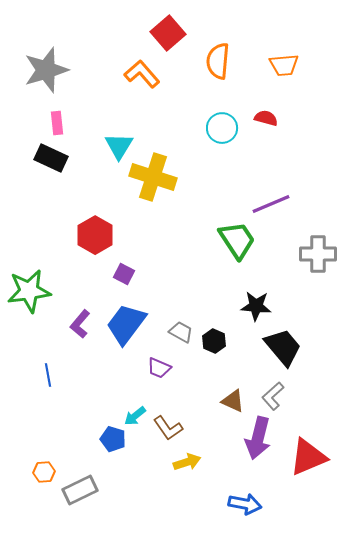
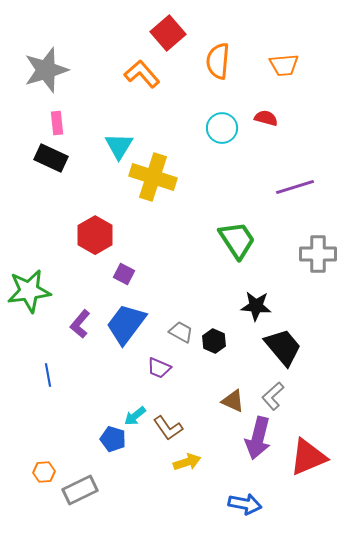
purple line: moved 24 px right, 17 px up; rotated 6 degrees clockwise
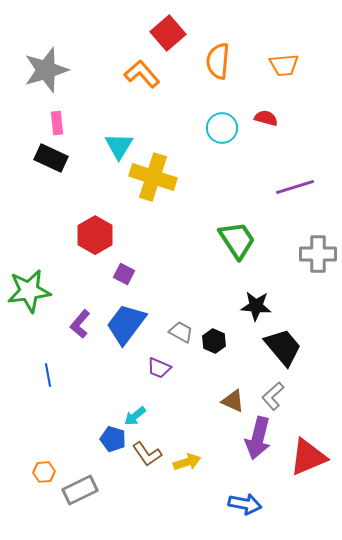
brown L-shape: moved 21 px left, 26 px down
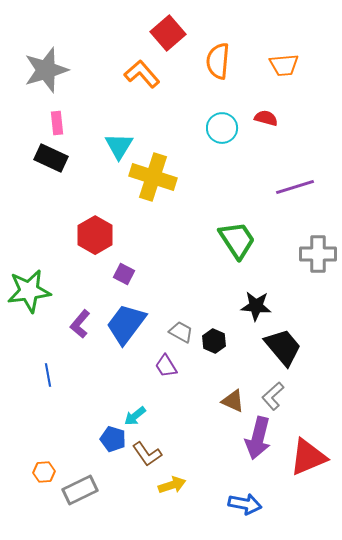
purple trapezoid: moved 7 px right, 2 px up; rotated 35 degrees clockwise
yellow arrow: moved 15 px left, 23 px down
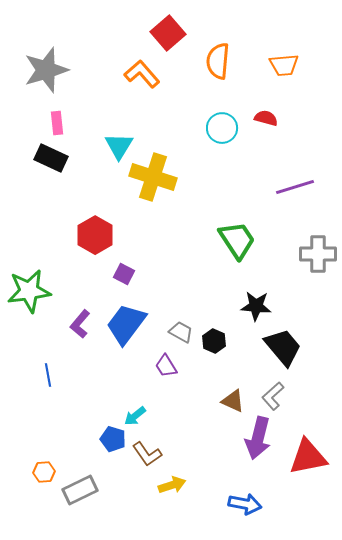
red triangle: rotated 12 degrees clockwise
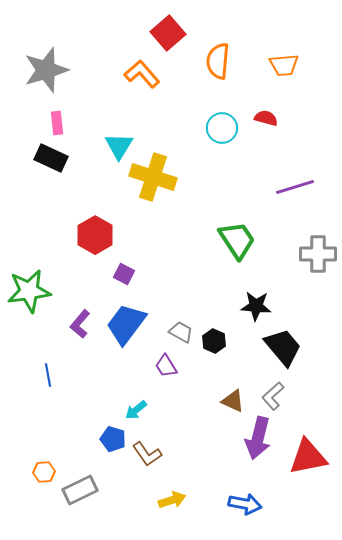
cyan arrow: moved 1 px right, 6 px up
yellow arrow: moved 15 px down
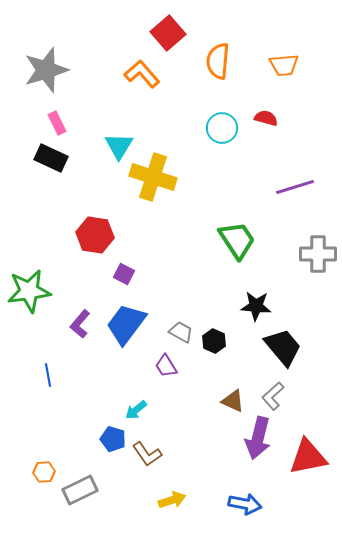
pink rectangle: rotated 20 degrees counterclockwise
red hexagon: rotated 21 degrees counterclockwise
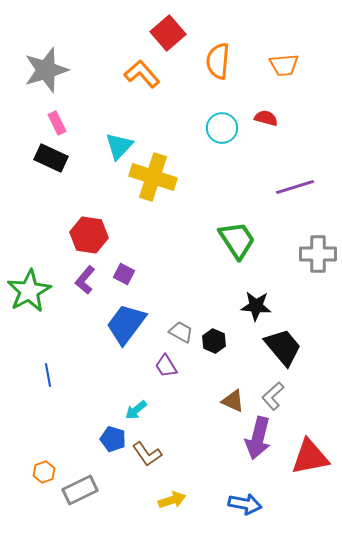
cyan triangle: rotated 12 degrees clockwise
red hexagon: moved 6 px left
green star: rotated 21 degrees counterclockwise
purple L-shape: moved 5 px right, 44 px up
red triangle: moved 2 px right
orange hexagon: rotated 15 degrees counterclockwise
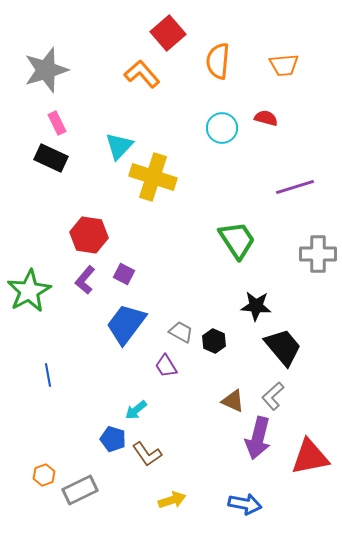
orange hexagon: moved 3 px down
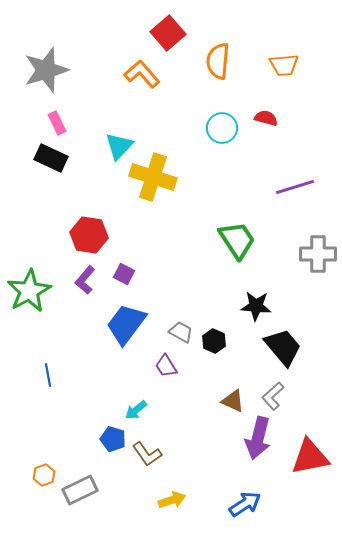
blue arrow: rotated 44 degrees counterclockwise
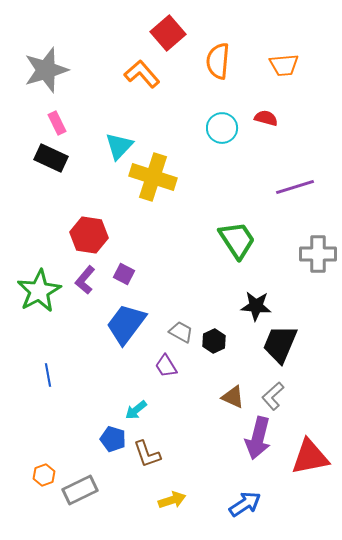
green star: moved 10 px right
black hexagon: rotated 10 degrees clockwise
black trapezoid: moved 3 px left, 3 px up; rotated 117 degrees counterclockwise
brown triangle: moved 4 px up
brown L-shape: rotated 16 degrees clockwise
